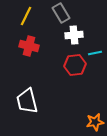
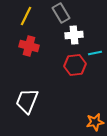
white trapezoid: rotated 36 degrees clockwise
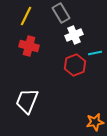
white cross: rotated 18 degrees counterclockwise
red hexagon: rotated 15 degrees counterclockwise
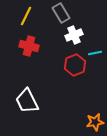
white trapezoid: rotated 48 degrees counterclockwise
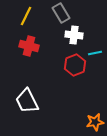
white cross: rotated 30 degrees clockwise
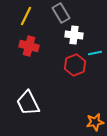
white trapezoid: moved 1 px right, 2 px down
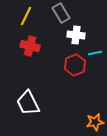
white cross: moved 2 px right
red cross: moved 1 px right
